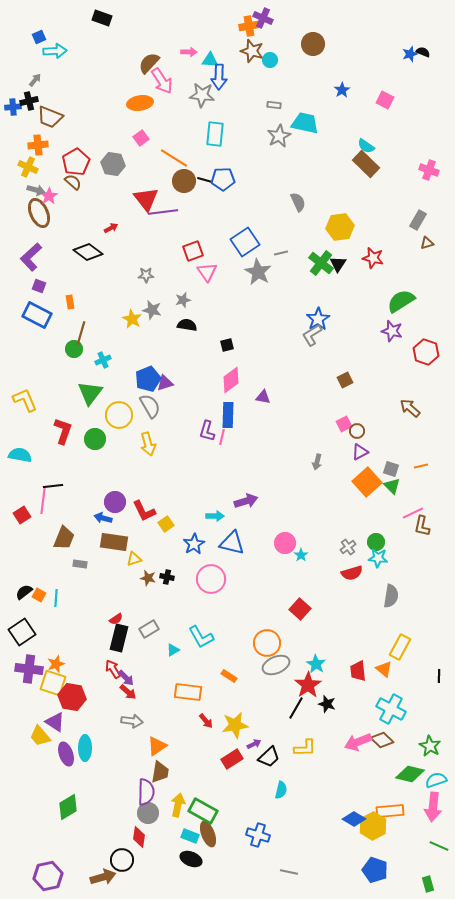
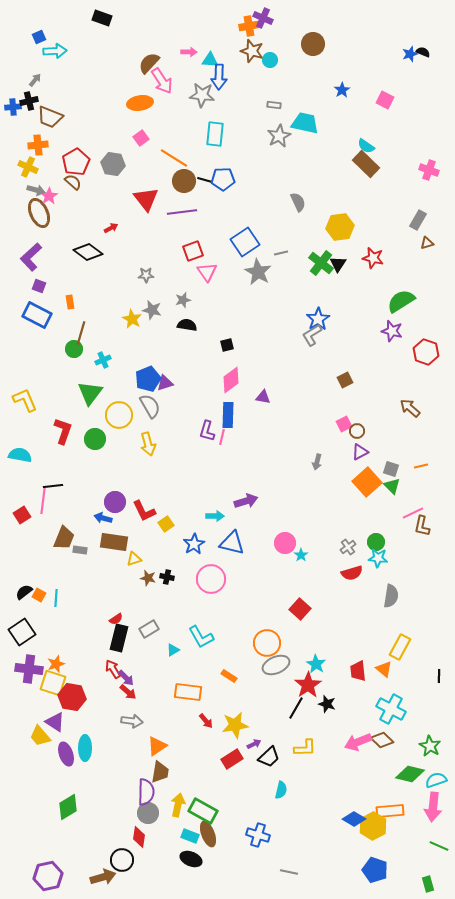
purple line at (163, 212): moved 19 px right
gray rectangle at (80, 564): moved 14 px up
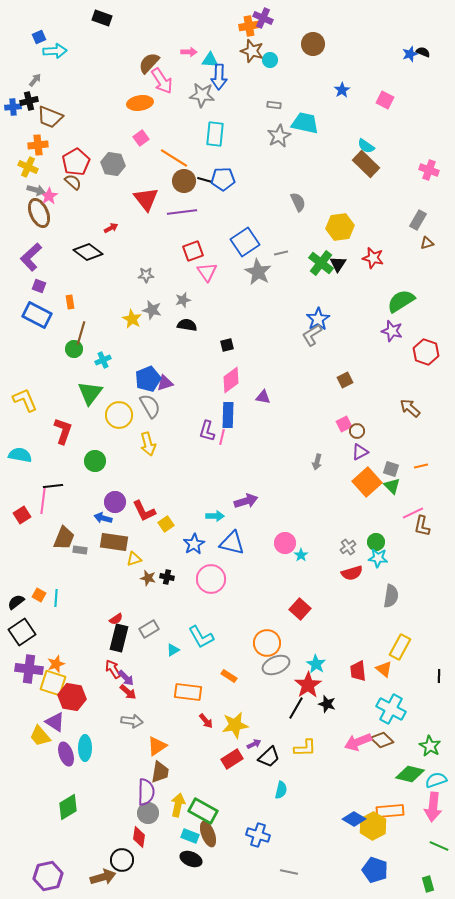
green circle at (95, 439): moved 22 px down
black semicircle at (24, 592): moved 8 px left, 10 px down
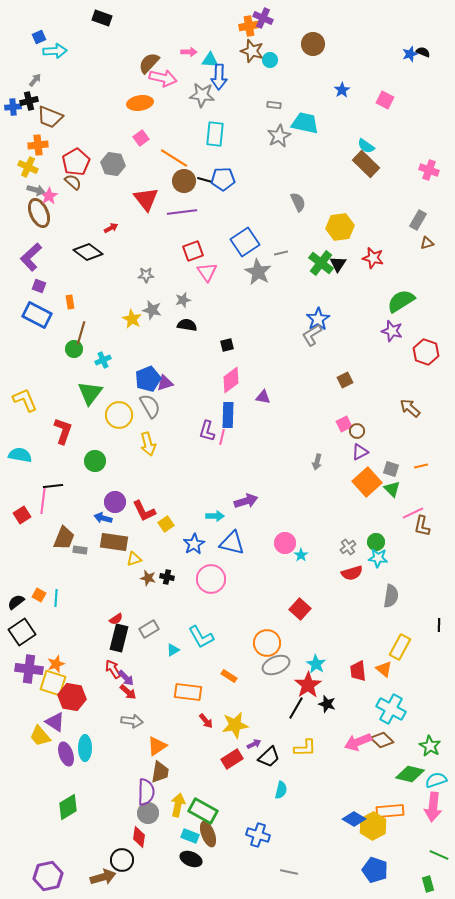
pink arrow at (162, 81): moved 1 px right, 3 px up; rotated 44 degrees counterclockwise
green triangle at (392, 486): moved 3 px down
black line at (439, 676): moved 51 px up
green line at (439, 846): moved 9 px down
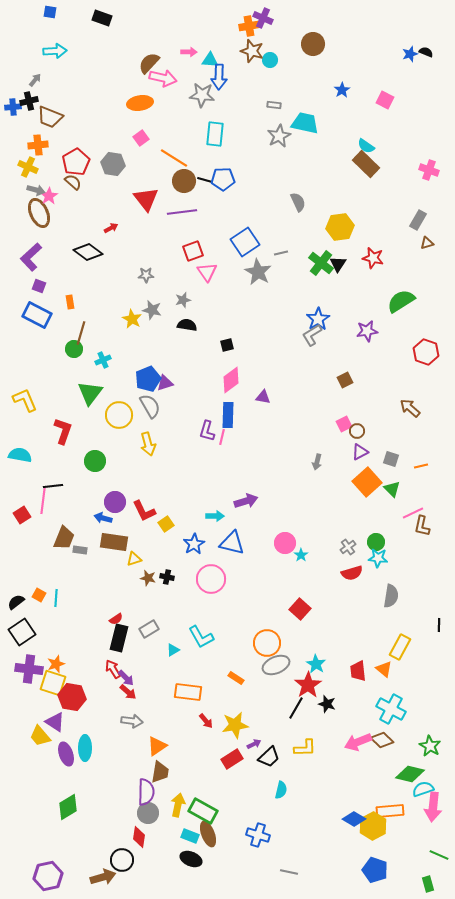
blue square at (39, 37): moved 11 px right, 25 px up; rotated 32 degrees clockwise
black semicircle at (423, 52): moved 3 px right
purple star at (392, 331): moved 25 px left; rotated 25 degrees counterclockwise
gray square at (391, 469): moved 10 px up
orange rectangle at (229, 676): moved 7 px right, 2 px down
cyan semicircle at (436, 780): moved 13 px left, 9 px down
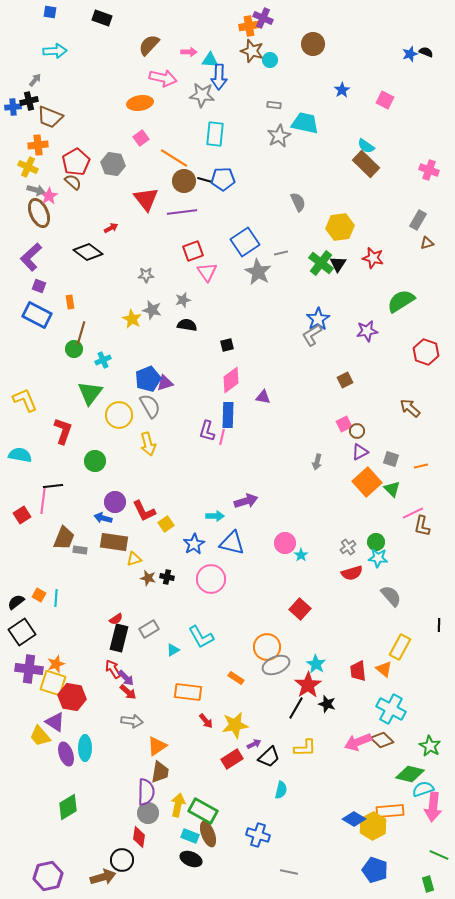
brown semicircle at (149, 63): moved 18 px up
gray semicircle at (391, 596): rotated 50 degrees counterclockwise
orange circle at (267, 643): moved 4 px down
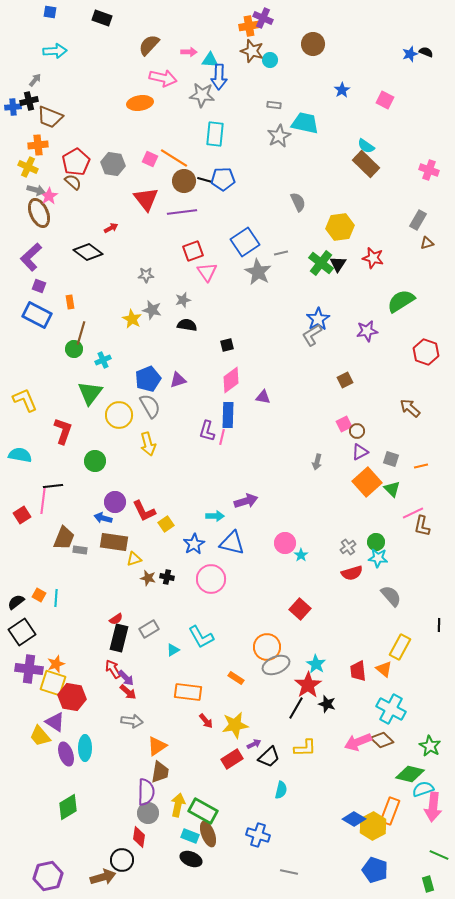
pink square at (141, 138): moved 9 px right, 21 px down; rotated 28 degrees counterclockwise
purple triangle at (165, 383): moved 13 px right, 3 px up
orange rectangle at (390, 811): rotated 64 degrees counterclockwise
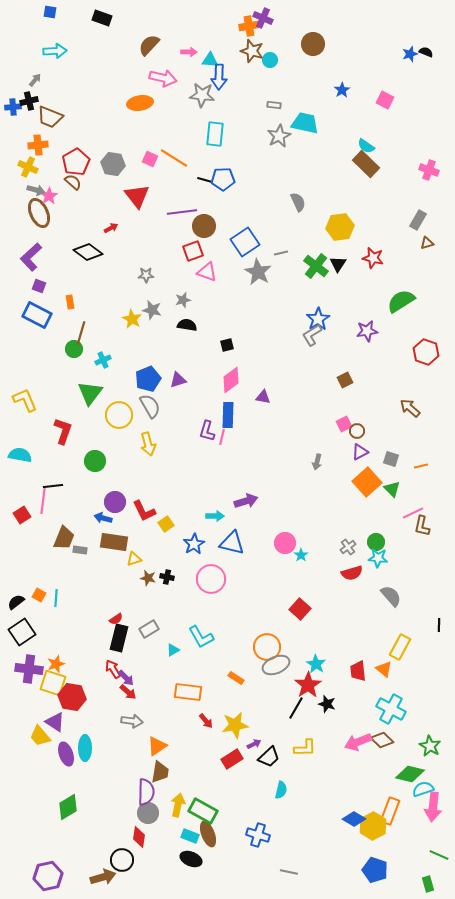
brown circle at (184, 181): moved 20 px right, 45 px down
red triangle at (146, 199): moved 9 px left, 3 px up
green cross at (321, 263): moved 5 px left, 3 px down
pink triangle at (207, 272): rotated 35 degrees counterclockwise
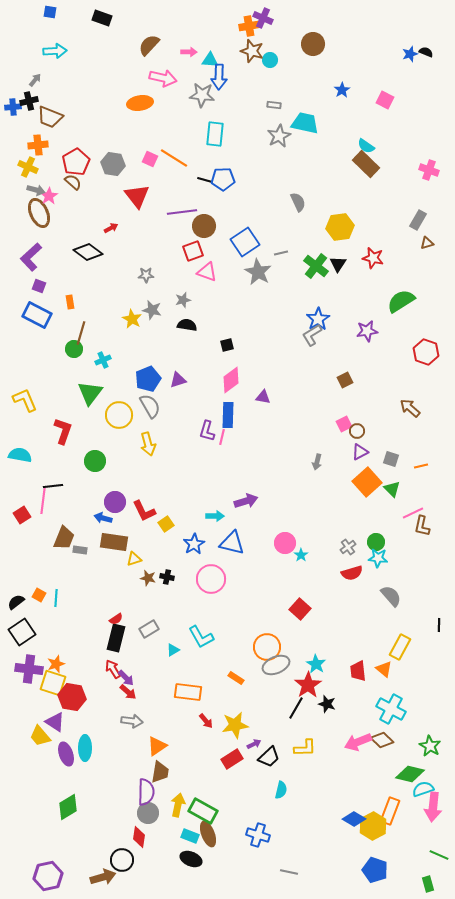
black rectangle at (119, 638): moved 3 px left
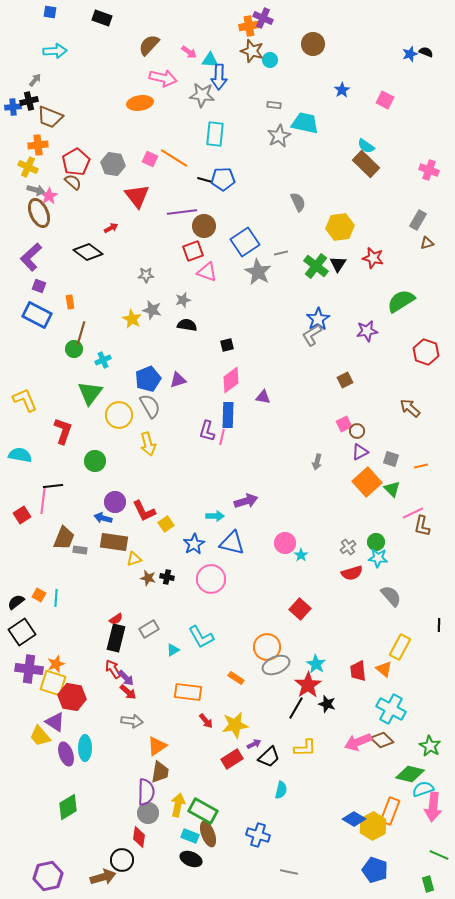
pink arrow at (189, 52): rotated 35 degrees clockwise
